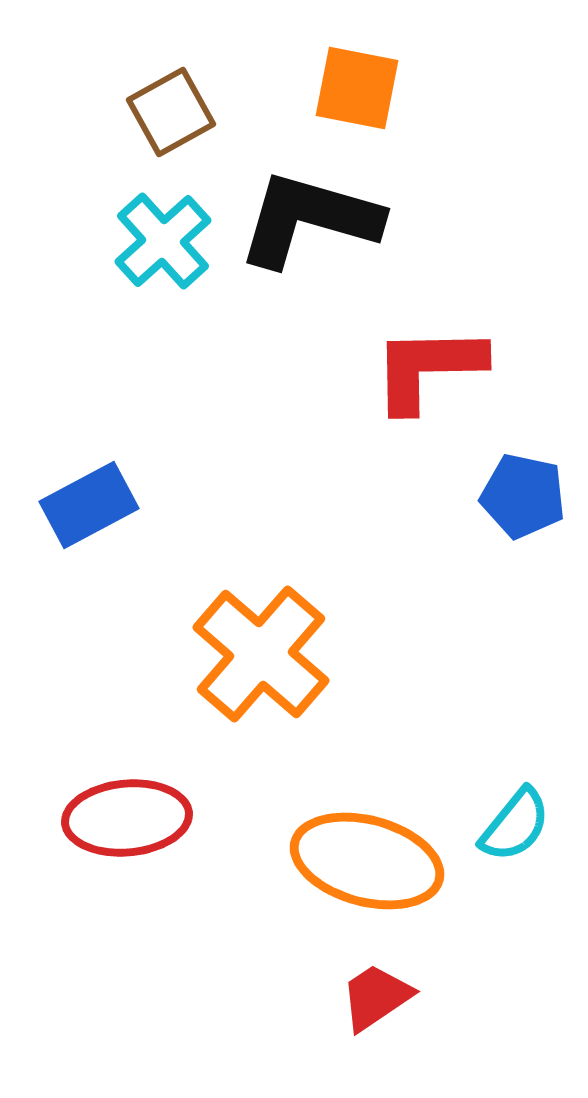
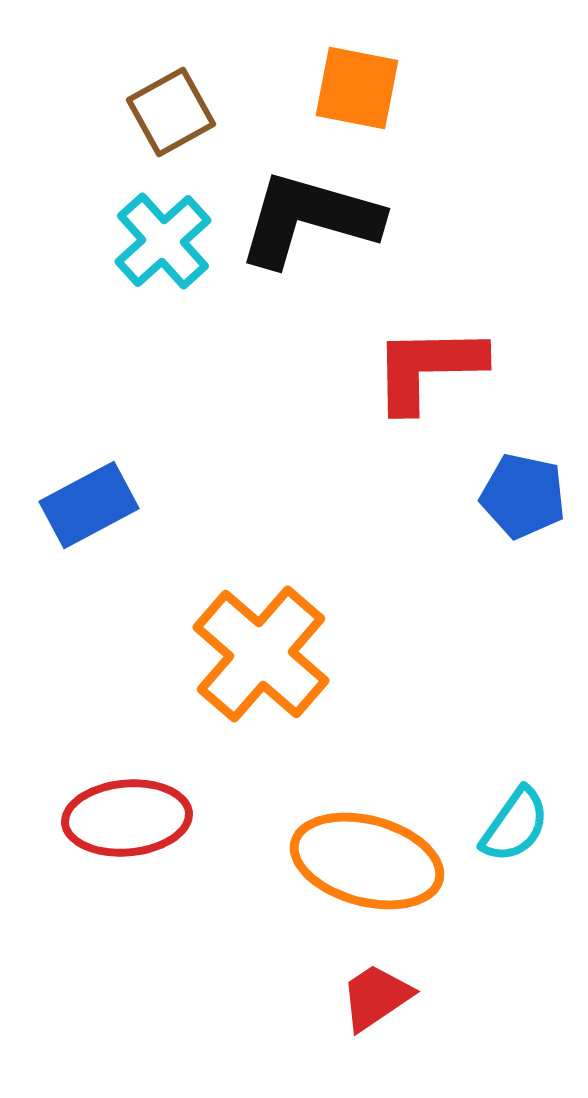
cyan semicircle: rotated 4 degrees counterclockwise
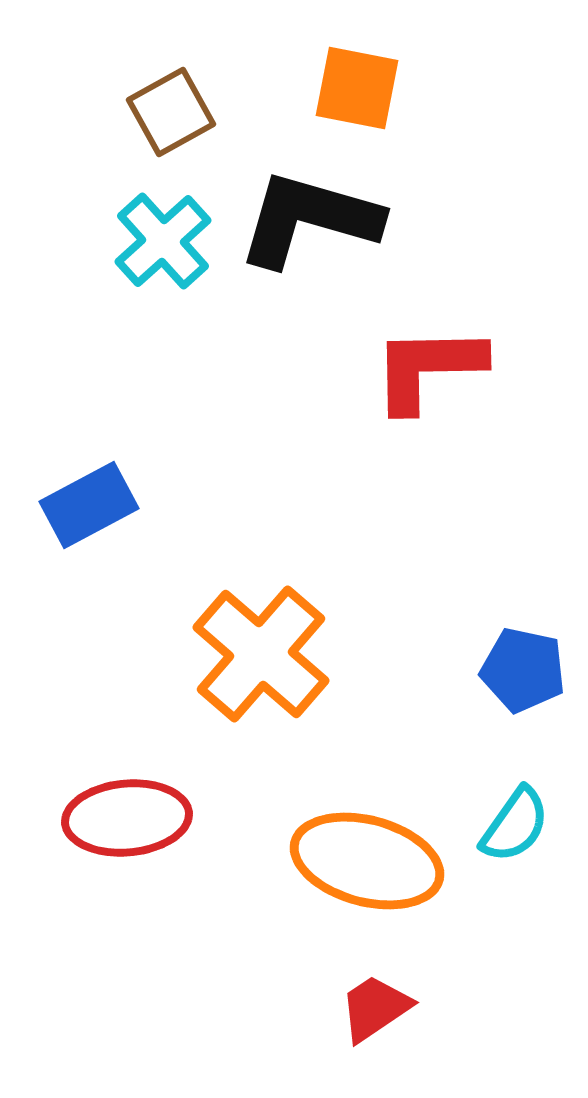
blue pentagon: moved 174 px down
red trapezoid: moved 1 px left, 11 px down
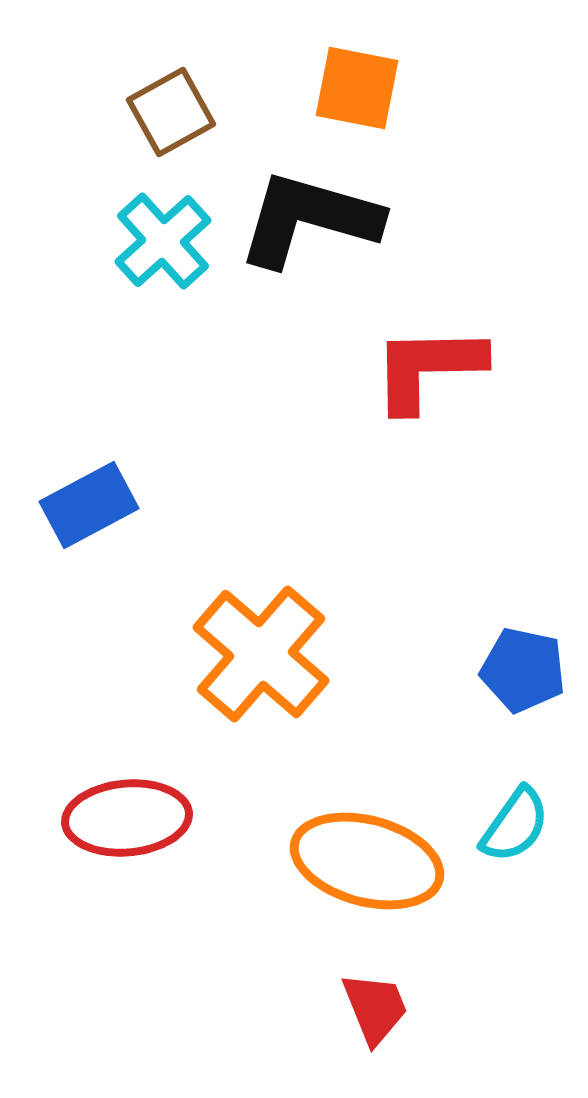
red trapezoid: rotated 102 degrees clockwise
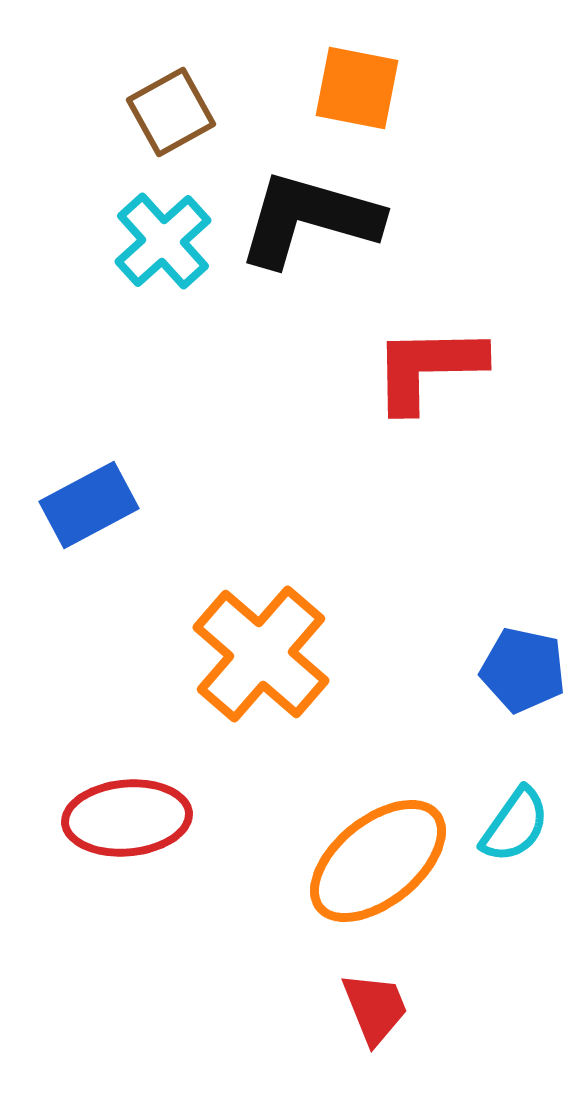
orange ellipse: moved 11 px right; rotated 54 degrees counterclockwise
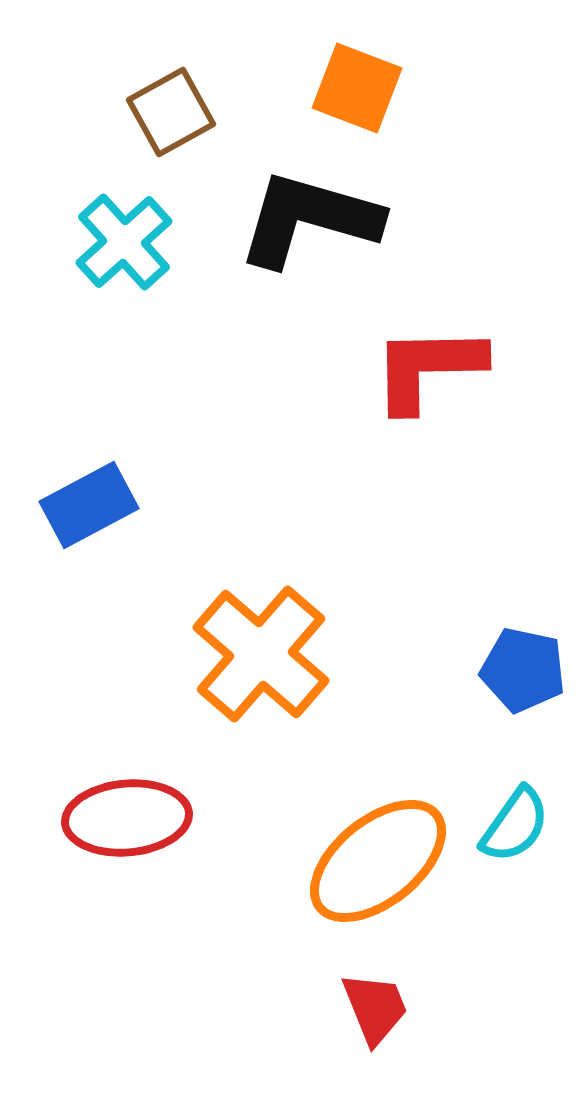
orange square: rotated 10 degrees clockwise
cyan cross: moved 39 px left, 1 px down
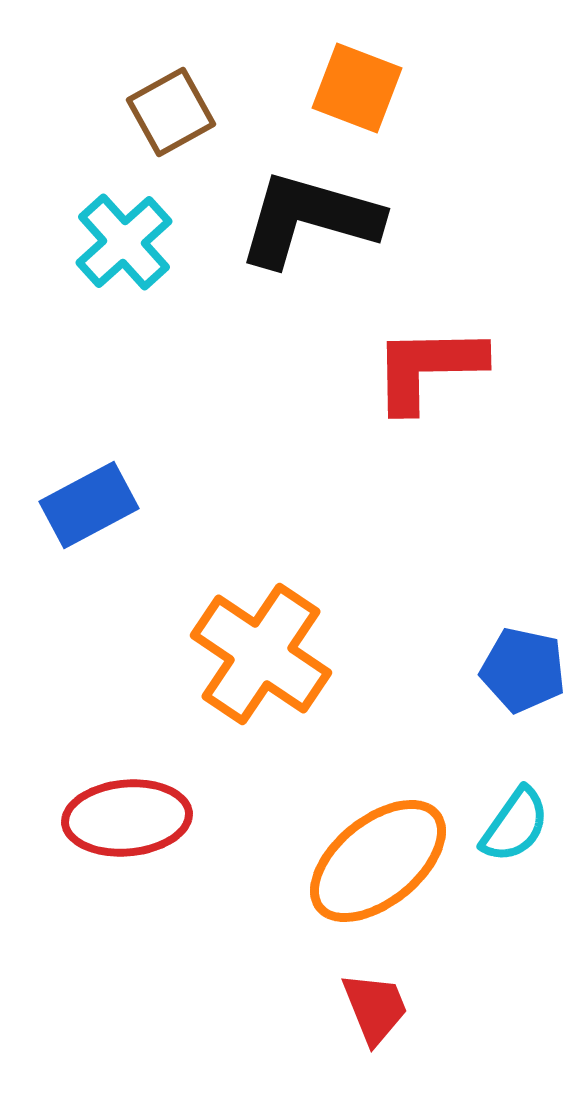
orange cross: rotated 7 degrees counterclockwise
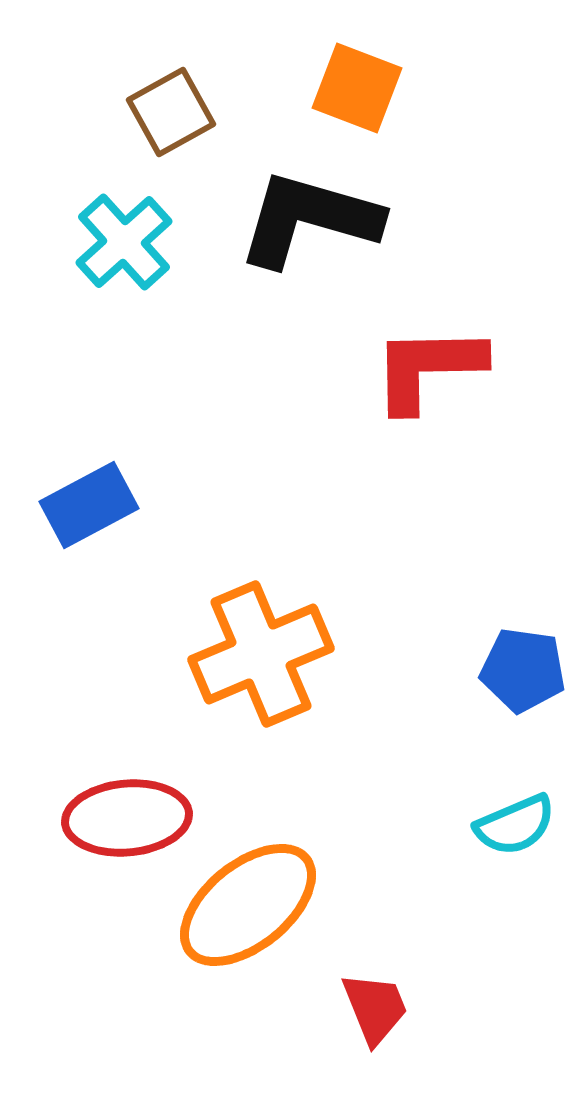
orange cross: rotated 33 degrees clockwise
blue pentagon: rotated 4 degrees counterclockwise
cyan semicircle: rotated 32 degrees clockwise
orange ellipse: moved 130 px left, 44 px down
